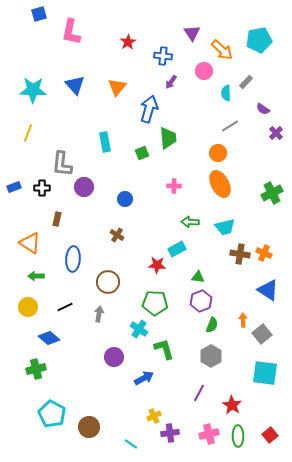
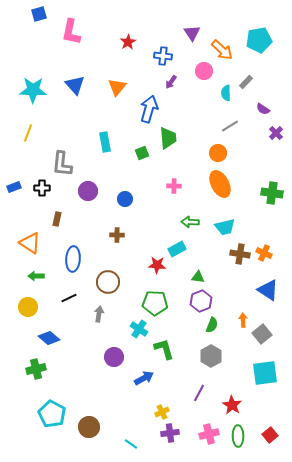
purple circle at (84, 187): moved 4 px right, 4 px down
green cross at (272, 193): rotated 35 degrees clockwise
brown cross at (117, 235): rotated 32 degrees counterclockwise
black line at (65, 307): moved 4 px right, 9 px up
cyan square at (265, 373): rotated 16 degrees counterclockwise
yellow cross at (154, 416): moved 8 px right, 4 px up
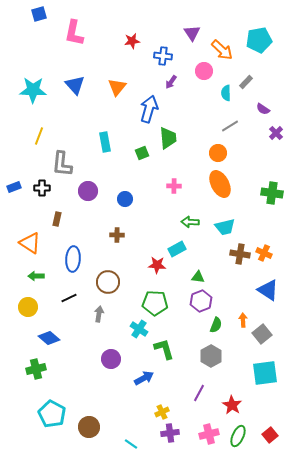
pink L-shape at (71, 32): moved 3 px right, 1 px down
red star at (128, 42): moved 4 px right, 1 px up; rotated 21 degrees clockwise
yellow line at (28, 133): moved 11 px right, 3 px down
green semicircle at (212, 325): moved 4 px right
purple circle at (114, 357): moved 3 px left, 2 px down
green ellipse at (238, 436): rotated 25 degrees clockwise
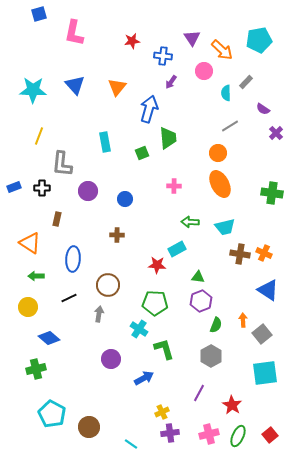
purple triangle at (192, 33): moved 5 px down
brown circle at (108, 282): moved 3 px down
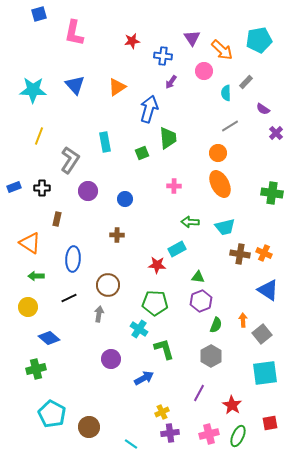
orange triangle at (117, 87): rotated 18 degrees clockwise
gray L-shape at (62, 164): moved 8 px right, 4 px up; rotated 152 degrees counterclockwise
red square at (270, 435): moved 12 px up; rotated 28 degrees clockwise
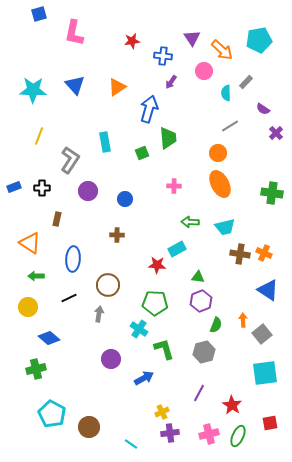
gray hexagon at (211, 356): moved 7 px left, 4 px up; rotated 15 degrees clockwise
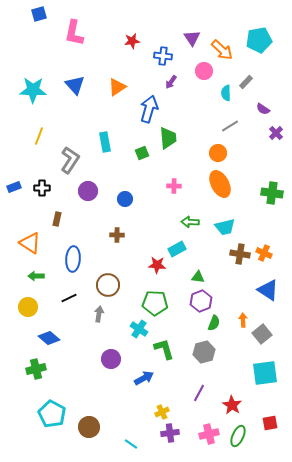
green semicircle at (216, 325): moved 2 px left, 2 px up
